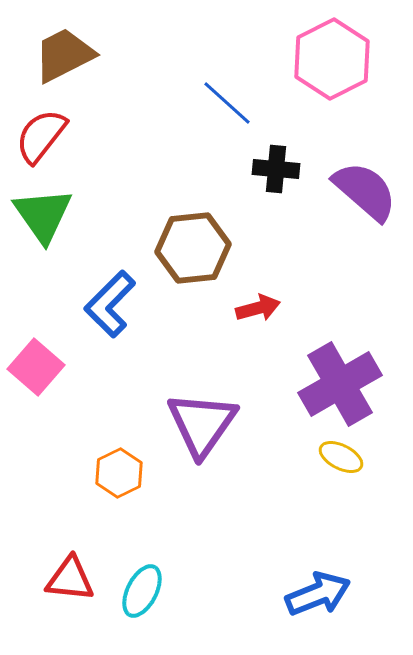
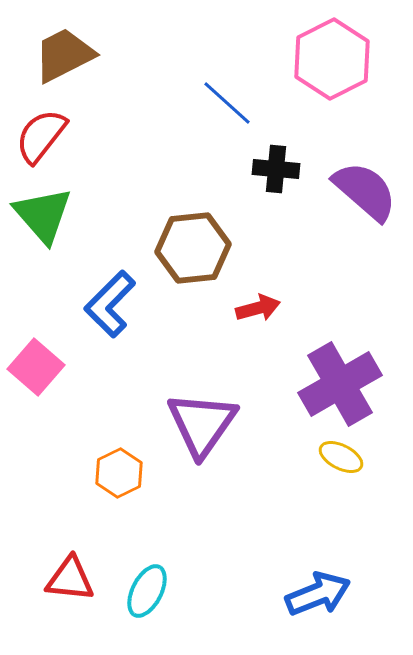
green triangle: rotated 6 degrees counterclockwise
cyan ellipse: moved 5 px right
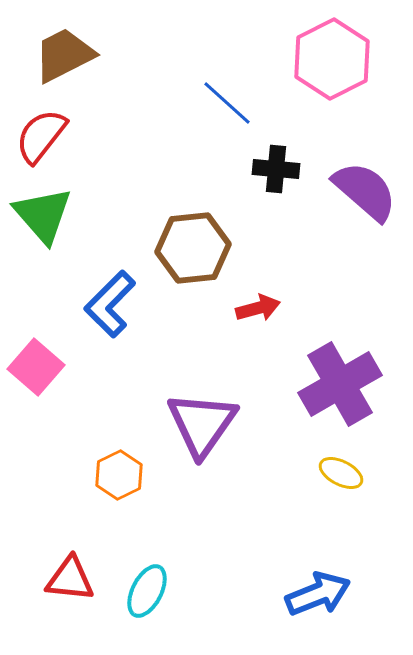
yellow ellipse: moved 16 px down
orange hexagon: moved 2 px down
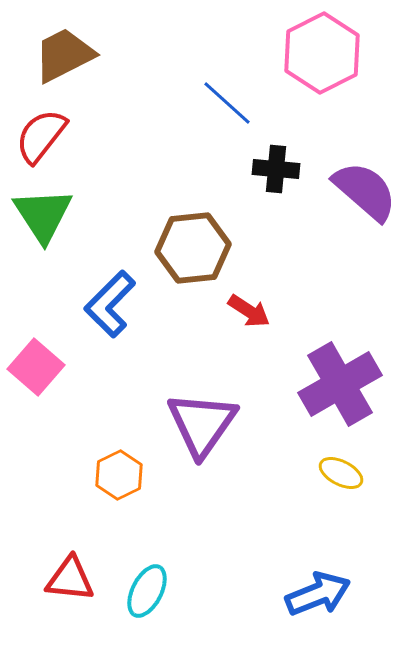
pink hexagon: moved 10 px left, 6 px up
green triangle: rotated 8 degrees clockwise
red arrow: moved 9 px left, 3 px down; rotated 48 degrees clockwise
